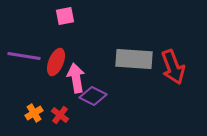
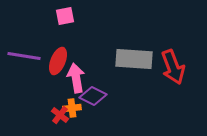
red ellipse: moved 2 px right, 1 px up
orange cross: moved 38 px right, 5 px up; rotated 24 degrees clockwise
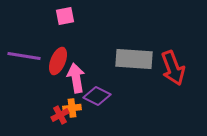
red arrow: moved 1 px down
purple diamond: moved 4 px right
red cross: rotated 24 degrees clockwise
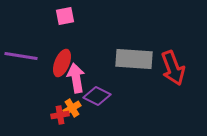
purple line: moved 3 px left
red ellipse: moved 4 px right, 2 px down
orange cross: rotated 24 degrees counterclockwise
red cross: rotated 18 degrees clockwise
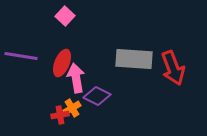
pink square: rotated 36 degrees counterclockwise
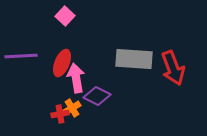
purple line: rotated 12 degrees counterclockwise
red cross: moved 1 px up
